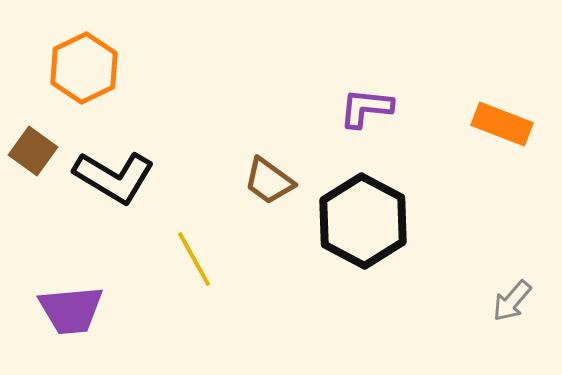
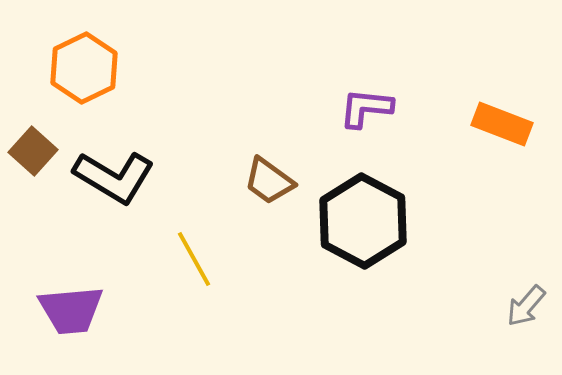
brown square: rotated 6 degrees clockwise
gray arrow: moved 14 px right, 5 px down
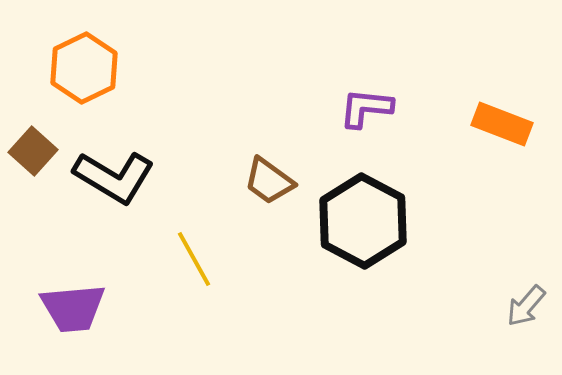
purple trapezoid: moved 2 px right, 2 px up
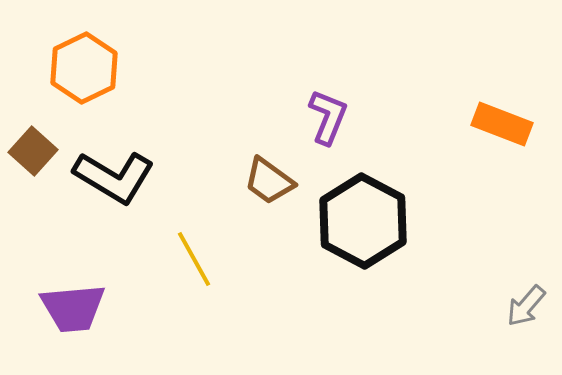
purple L-shape: moved 38 px left, 9 px down; rotated 106 degrees clockwise
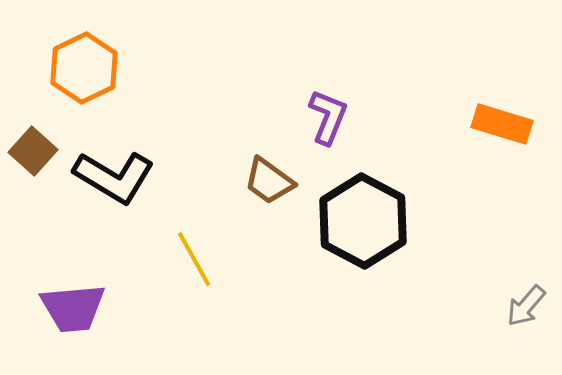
orange rectangle: rotated 4 degrees counterclockwise
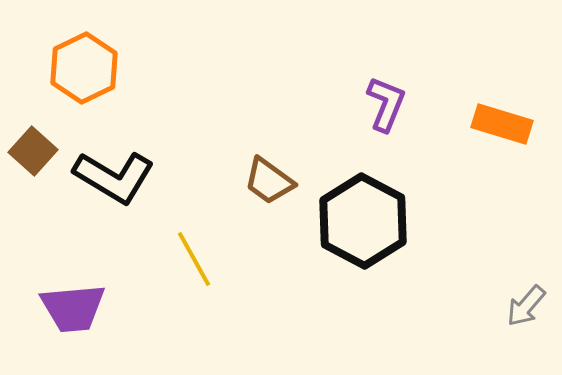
purple L-shape: moved 58 px right, 13 px up
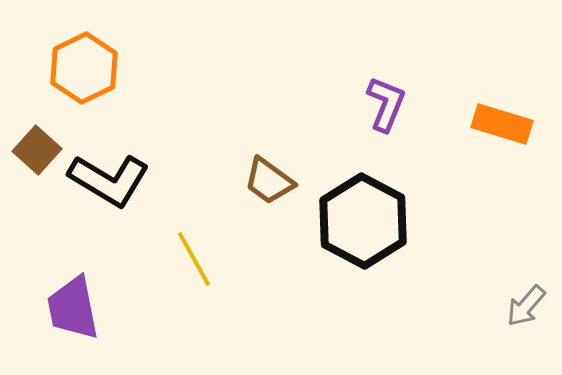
brown square: moved 4 px right, 1 px up
black L-shape: moved 5 px left, 3 px down
purple trapezoid: rotated 84 degrees clockwise
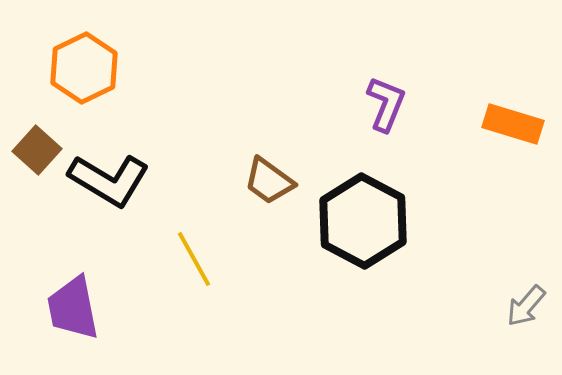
orange rectangle: moved 11 px right
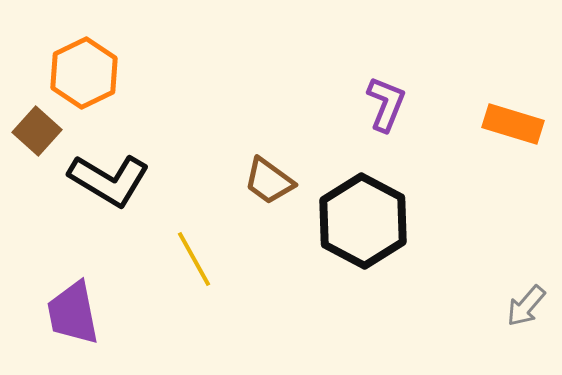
orange hexagon: moved 5 px down
brown square: moved 19 px up
purple trapezoid: moved 5 px down
